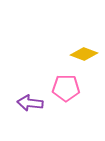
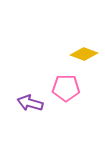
purple arrow: rotated 10 degrees clockwise
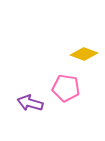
pink pentagon: rotated 8 degrees clockwise
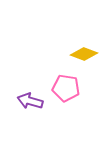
purple arrow: moved 2 px up
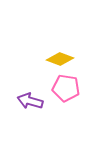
yellow diamond: moved 24 px left, 5 px down
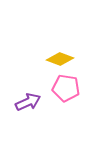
purple arrow: moved 2 px left, 1 px down; rotated 140 degrees clockwise
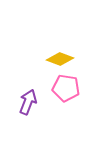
purple arrow: rotated 45 degrees counterclockwise
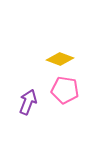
pink pentagon: moved 1 px left, 2 px down
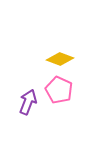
pink pentagon: moved 6 px left; rotated 16 degrees clockwise
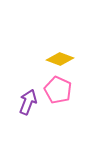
pink pentagon: moved 1 px left
